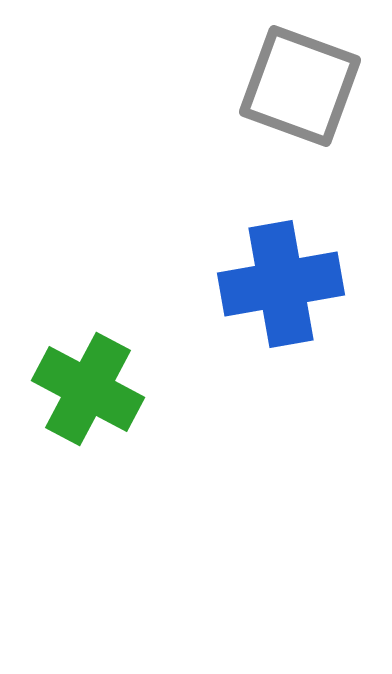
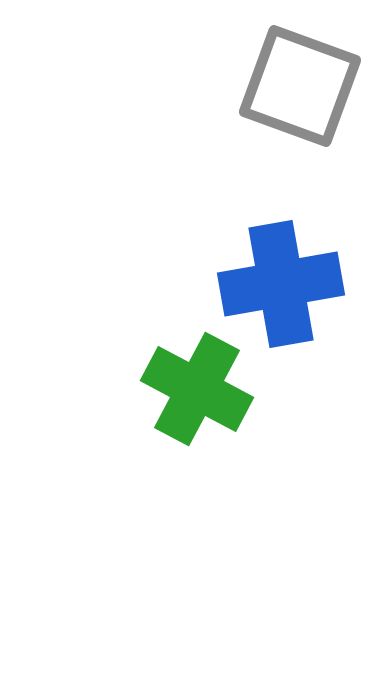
green cross: moved 109 px right
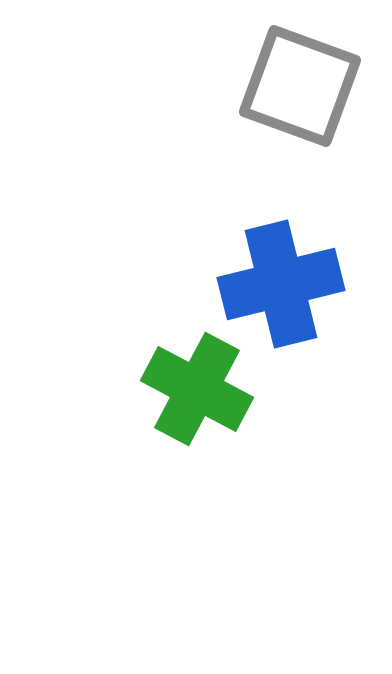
blue cross: rotated 4 degrees counterclockwise
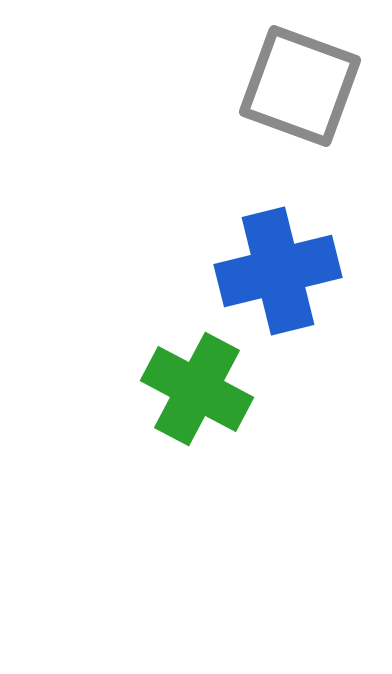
blue cross: moved 3 px left, 13 px up
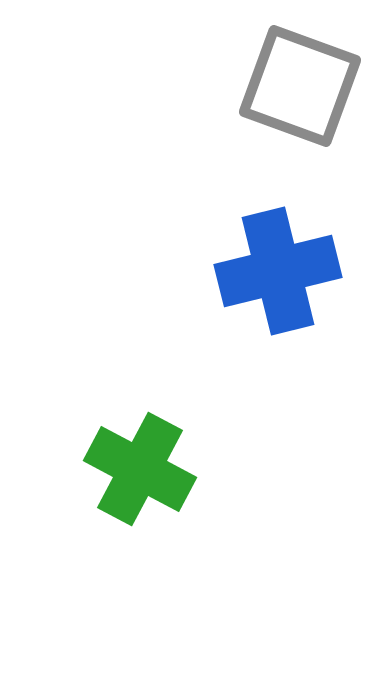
green cross: moved 57 px left, 80 px down
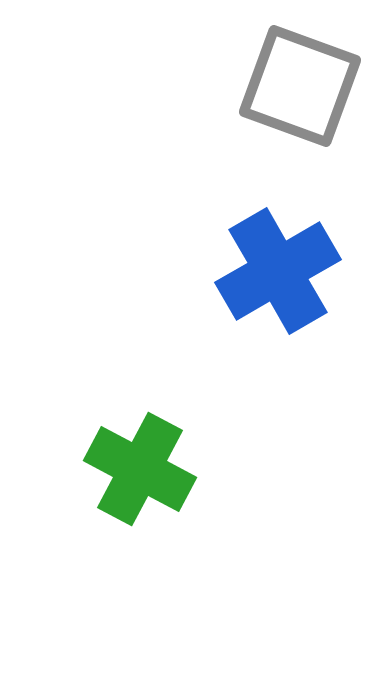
blue cross: rotated 16 degrees counterclockwise
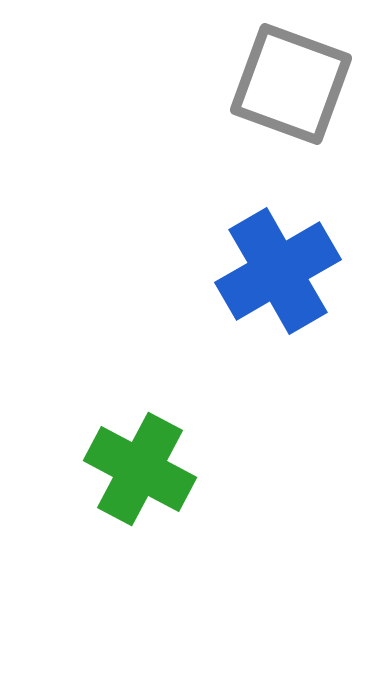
gray square: moved 9 px left, 2 px up
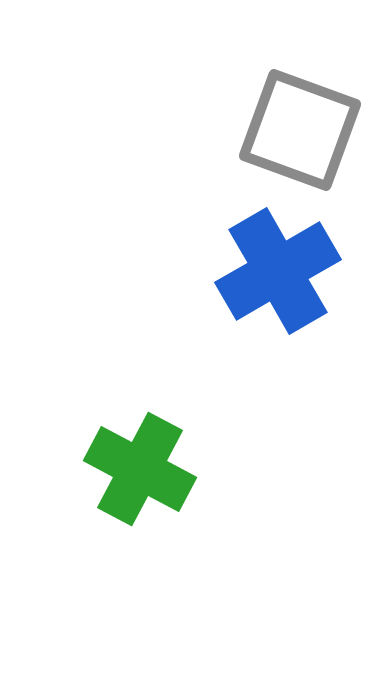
gray square: moved 9 px right, 46 px down
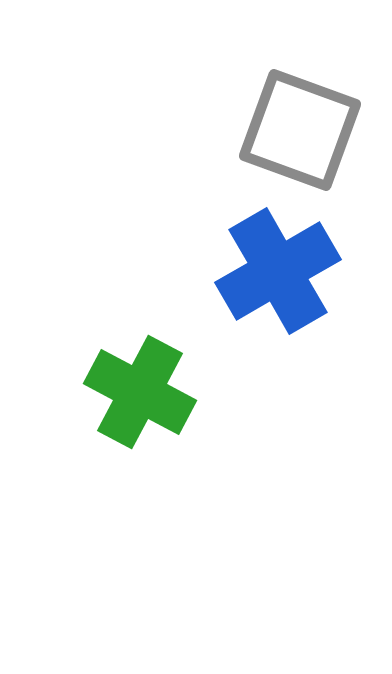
green cross: moved 77 px up
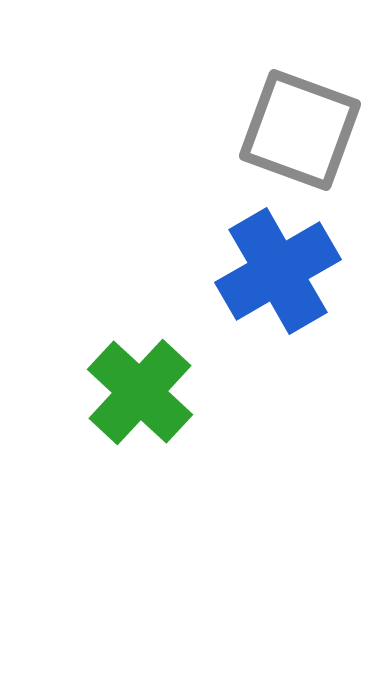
green cross: rotated 15 degrees clockwise
